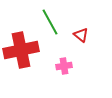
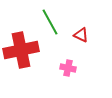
red triangle: rotated 14 degrees counterclockwise
pink cross: moved 4 px right, 2 px down; rotated 21 degrees clockwise
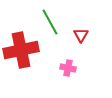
red triangle: rotated 35 degrees clockwise
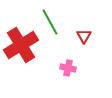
red triangle: moved 3 px right, 1 px down
red cross: moved 5 px up; rotated 20 degrees counterclockwise
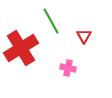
green line: moved 1 px right, 1 px up
red cross: moved 3 px down
